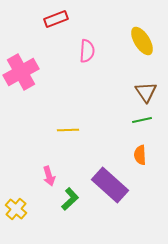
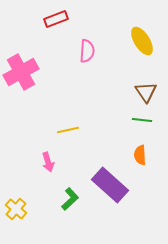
green line: rotated 18 degrees clockwise
yellow line: rotated 10 degrees counterclockwise
pink arrow: moved 1 px left, 14 px up
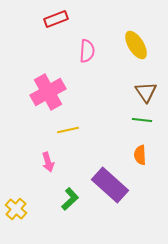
yellow ellipse: moved 6 px left, 4 px down
pink cross: moved 27 px right, 20 px down
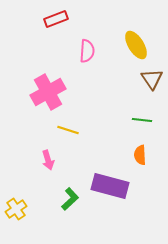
brown triangle: moved 6 px right, 13 px up
yellow line: rotated 30 degrees clockwise
pink arrow: moved 2 px up
purple rectangle: moved 1 px down; rotated 27 degrees counterclockwise
yellow cross: rotated 15 degrees clockwise
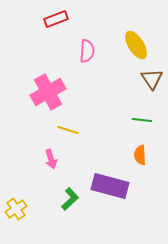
pink arrow: moved 3 px right, 1 px up
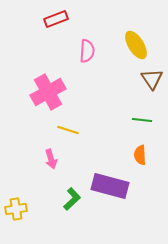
green L-shape: moved 2 px right
yellow cross: rotated 25 degrees clockwise
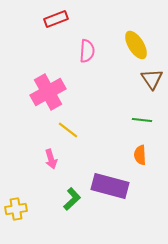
yellow line: rotated 20 degrees clockwise
